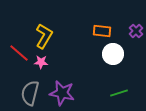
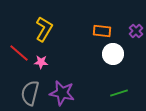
yellow L-shape: moved 7 px up
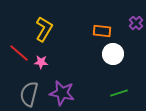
purple cross: moved 8 px up
gray semicircle: moved 1 px left, 1 px down
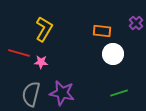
red line: rotated 25 degrees counterclockwise
gray semicircle: moved 2 px right
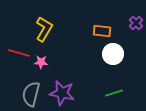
green line: moved 5 px left
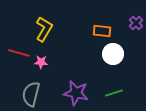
purple star: moved 14 px right
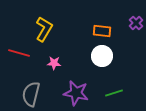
white circle: moved 11 px left, 2 px down
pink star: moved 13 px right, 1 px down
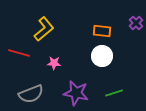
yellow L-shape: rotated 20 degrees clockwise
gray semicircle: rotated 125 degrees counterclockwise
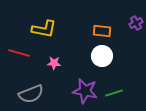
purple cross: rotated 16 degrees clockwise
yellow L-shape: rotated 50 degrees clockwise
purple star: moved 9 px right, 2 px up
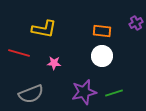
purple star: moved 1 px left, 1 px down; rotated 25 degrees counterclockwise
